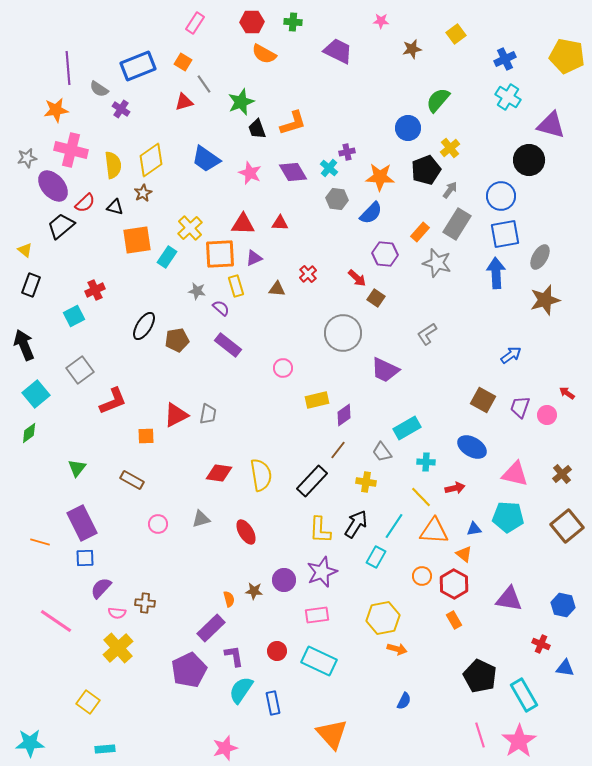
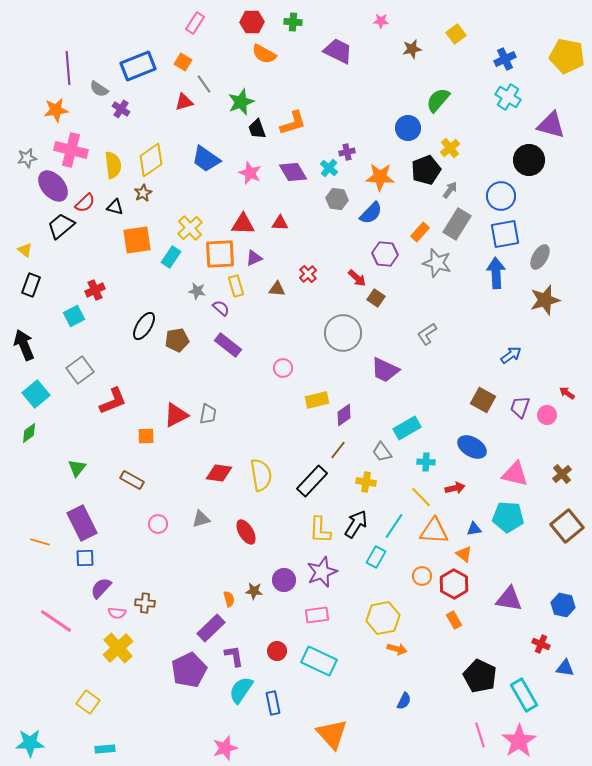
cyan rectangle at (167, 257): moved 4 px right
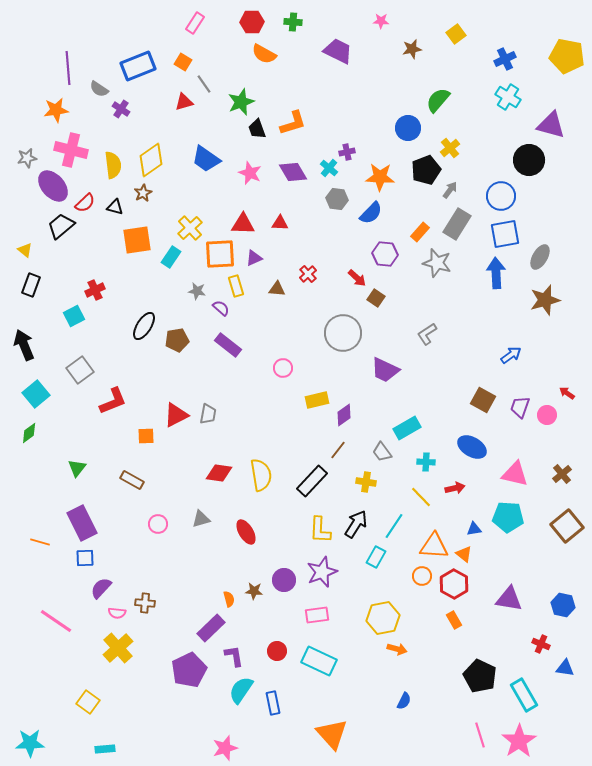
orange triangle at (434, 531): moved 15 px down
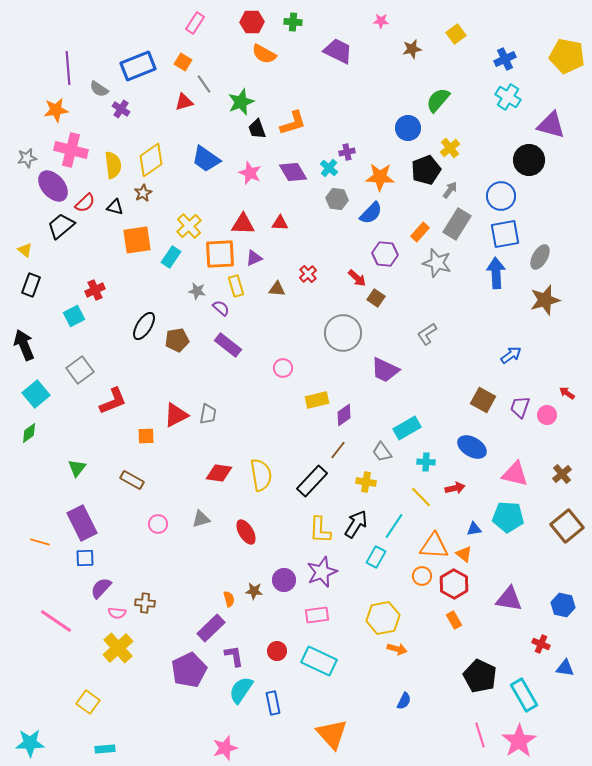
yellow cross at (190, 228): moved 1 px left, 2 px up
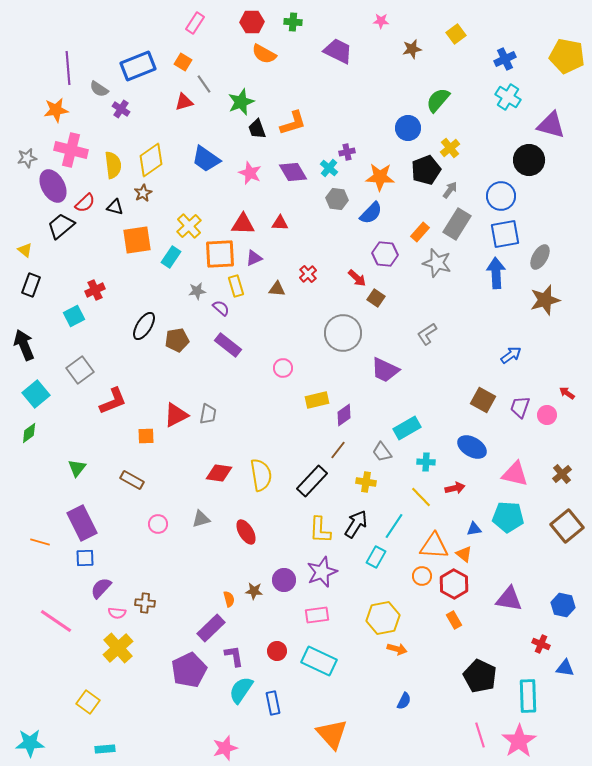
purple ellipse at (53, 186): rotated 12 degrees clockwise
gray star at (197, 291): rotated 18 degrees counterclockwise
cyan rectangle at (524, 695): moved 4 px right, 1 px down; rotated 28 degrees clockwise
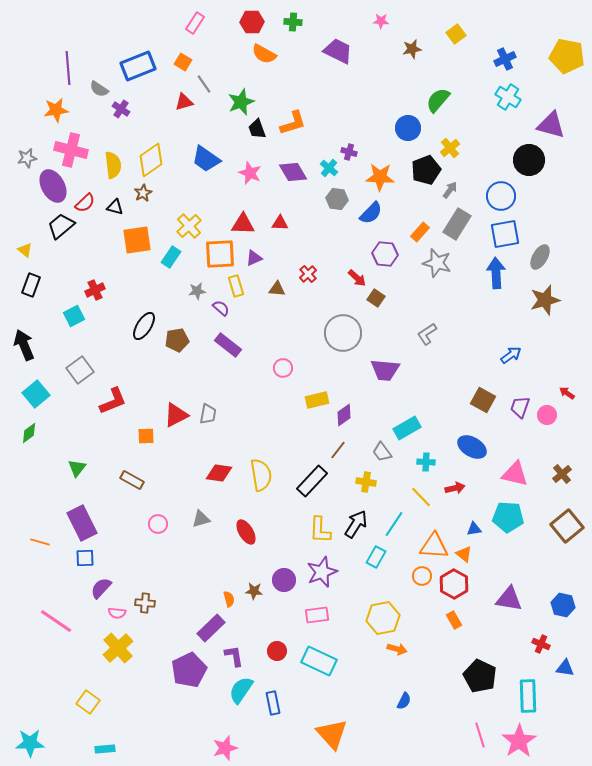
purple cross at (347, 152): moved 2 px right; rotated 28 degrees clockwise
purple trapezoid at (385, 370): rotated 20 degrees counterclockwise
cyan line at (394, 526): moved 2 px up
